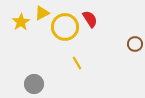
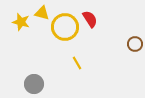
yellow triangle: rotated 42 degrees clockwise
yellow star: rotated 24 degrees counterclockwise
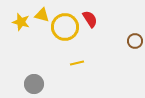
yellow triangle: moved 2 px down
brown circle: moved 3 px up
yellow line: rotated 72 degrees counterclockwise
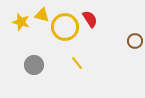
yellow line: rotated 64 degrees clockwise
gray circle: moved 19 px up
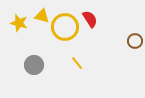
yellow triangle: moved 1 px down
yellow star: moved 2 px left, 1 px down
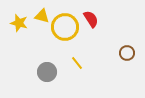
red semicircle: moved 1 px right
brown circle: moved 8 px left, 12 px down
gray circle: moved 13 px right, 7 px down
